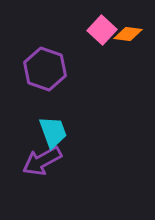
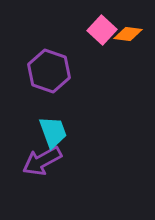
purple hexagon: moved 4 px right, 2 px down
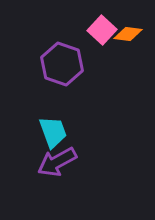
purple hexagon: moved 13 px right, 7 px up
purple arrow: moved 15 px right, 1 px down
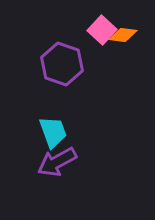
orange diamond: moved 5 px left, 1 px down
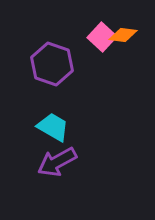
pink square: moved 7 px down
purple hexagon: moved 10 px left
cyan trapezoid: moved 5 px up; rotated 40 degrees counterclockwise
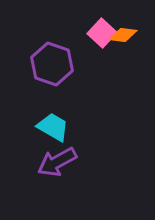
pink square: moved 4 px up
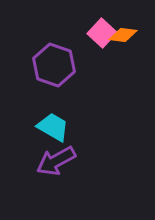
purple hexagon: moved 2 px right, 1 px down
purple arrow: moved 1 px left, 1 px up
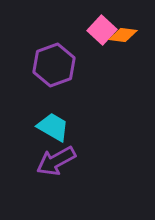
pink square: moved 3 px up
purple hexagon: rotated 21 degrees clockwise
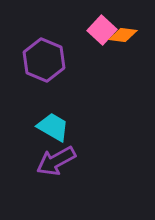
purple hexagon: moved 10 px left, 5 px up; rotated 18 degrees counterclockwise
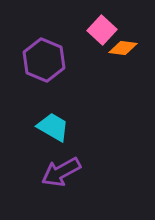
orange diamond: moved 13 px down
purple arrow: moved 5 px right, 11 px down
